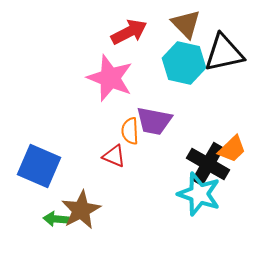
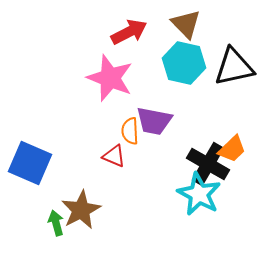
black triangle: moved 10 px right, 14 px down
blue square: moved 9 px left, 3 px up
cyan star: rotated 9 degrees clockwise
green arrow: moved 4 px down; rotated 70 degrees clockwise
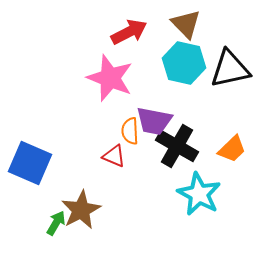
black triangle: moved 4 px left, 2 px down
black cross: moved 31 px left, 18 px up
green arrow: rotated 45 degrees clockwise
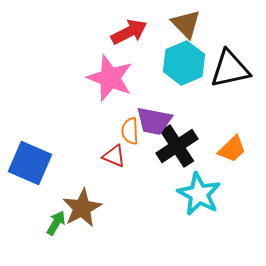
cyan hexagon: rotated 24 degrees clockwise
black cross: rotated 27 degrees clockwise
brown star: moved 1 px right, 2 px up
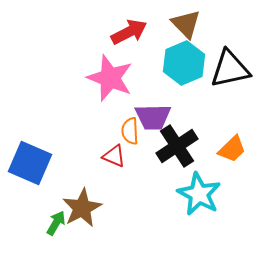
purple trapezoid: moved 1 px left, 4 px up; rotated 12 degrees counterclockwise
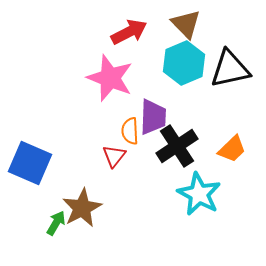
purple trapezoid: rotated 87 degrees counterclockwise
red triangle: rotated 45 degrees clockwise
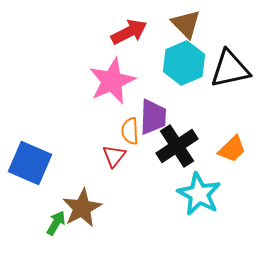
pink star: moved 2 px right, 3 px down; rotated 27 degrees clockwise
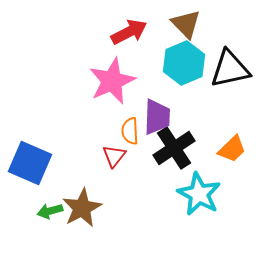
purple trapezoid: moved 4 px right
black cross: moved 3 px left, 2 px down
green arrow: moved 6 px left, 12 px up; rotated 135 degrees counterclockwise
